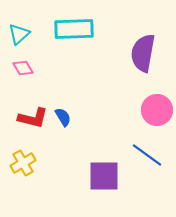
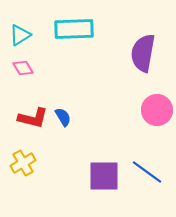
cyan triangle: moved 1 px right, 1 px down; rotated 10 degrees clockwise
blue line: moved 17 px down
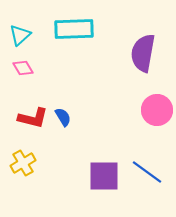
cyan triangle: rotated 10 degrees counterclockwise
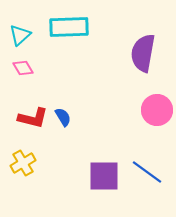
cyan rectangle: moved 5 px left, 2 px up
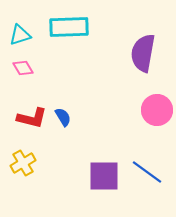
cyan triangle: rotated 25 degrees clockwise
red L-shape: moved 1 px left
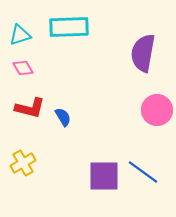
red L-shape: moved 2 px left, 10 px up
blue line: moved 4 px left
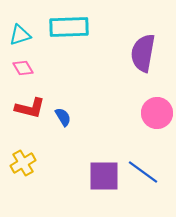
pink circle: moved 3 px down
